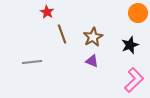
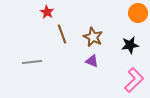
brown star: rotated 18 degrees counterclockwise
black star: rotated 12 degrees clockwise
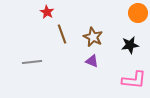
pink L-shape: rotated 50 degrees clockwise
